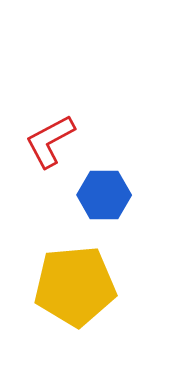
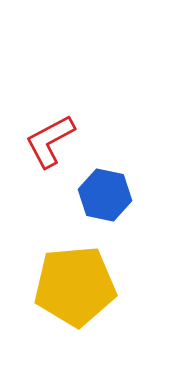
blue hexagon: moved 1 px right; rotated 12 degrees clockwise
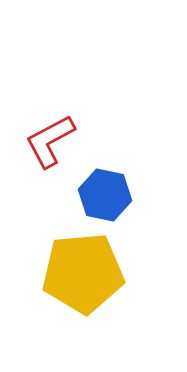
yellow pentagon: moved 8 px right, 13 px up
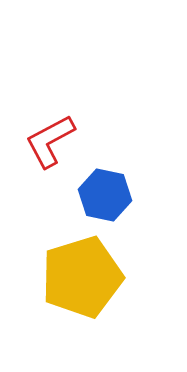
yellow pentagon: moved 1 px left, 4 px down; rotated 12 degrees counterclockwise
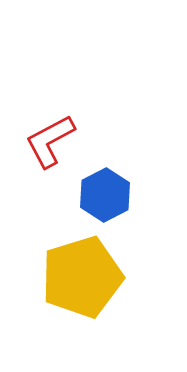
blue hexagon: rotated 21 degrees clockwise
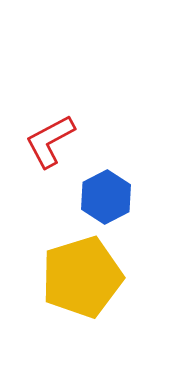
blue hexagon: moved 1 px right, 2 px down
